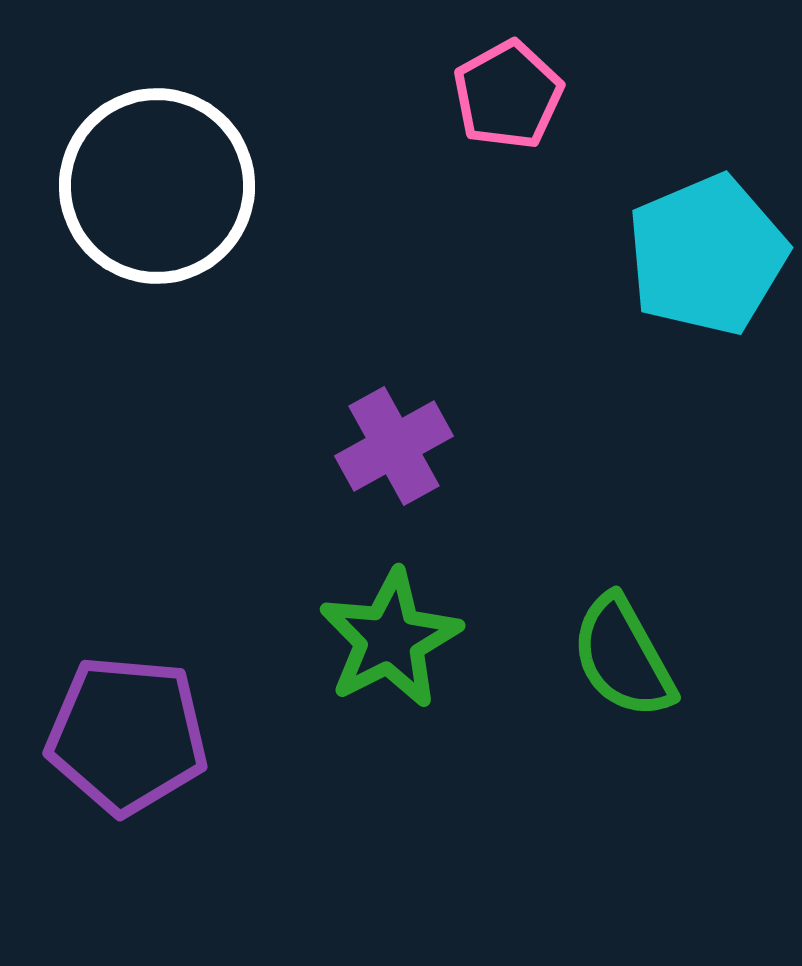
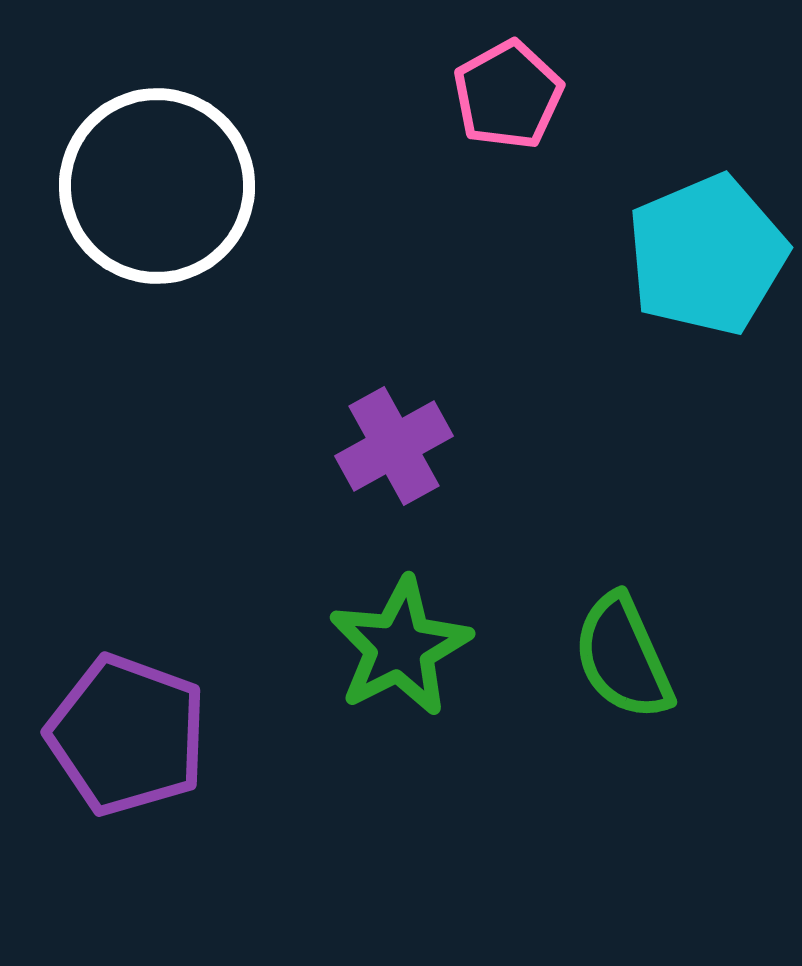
green star: moved 10 px right, 8 px down
green semicircle: rotated 5 degrees clockwise
purple pentagon: rotated 15 degrees clockwise
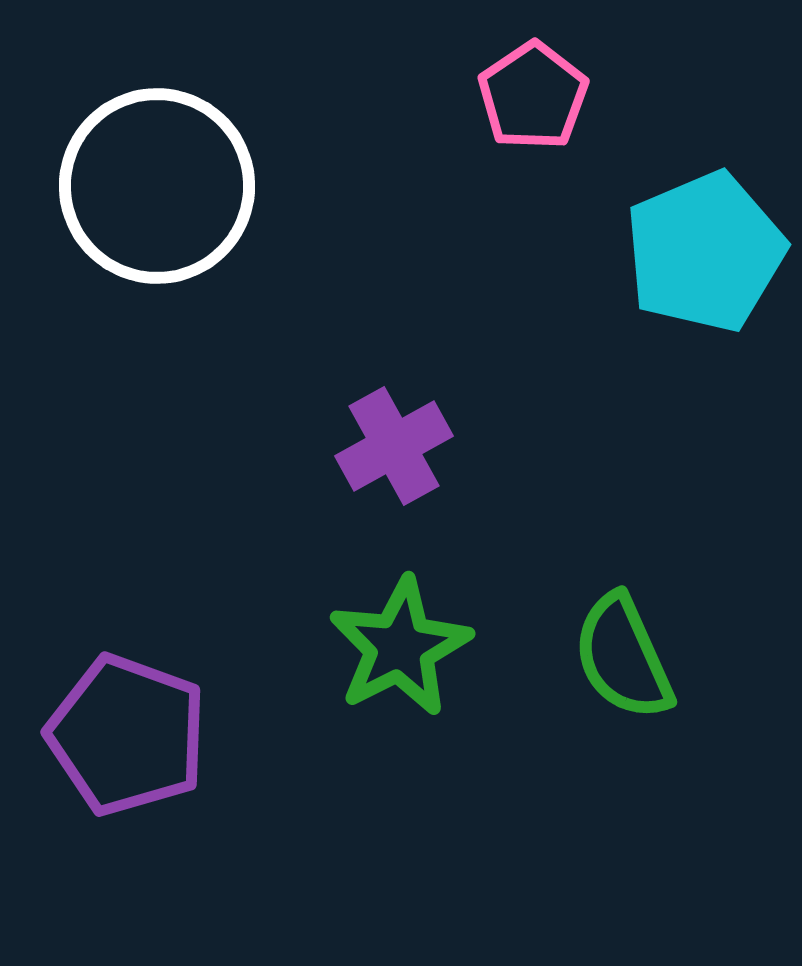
pink pentagon: moved 25 px right, 1 px down; rotated 5 degrees counterclockwise
cyan pentagon: moved 2 px left, 3 px up
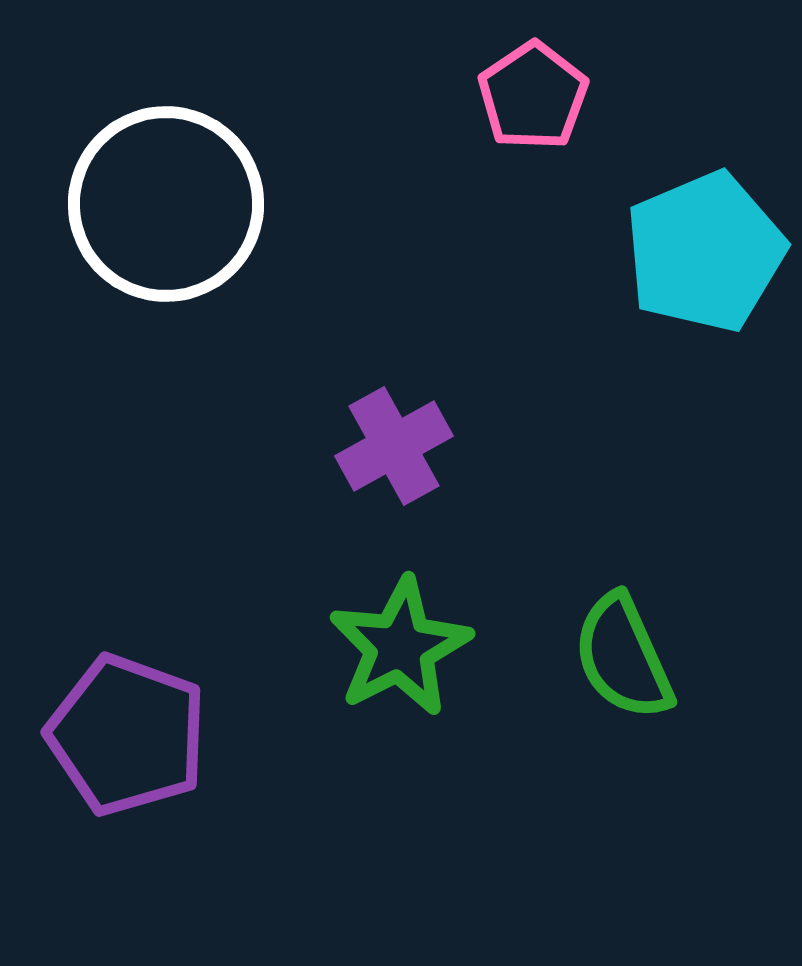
white circle: moved 9 px right, 18 px down
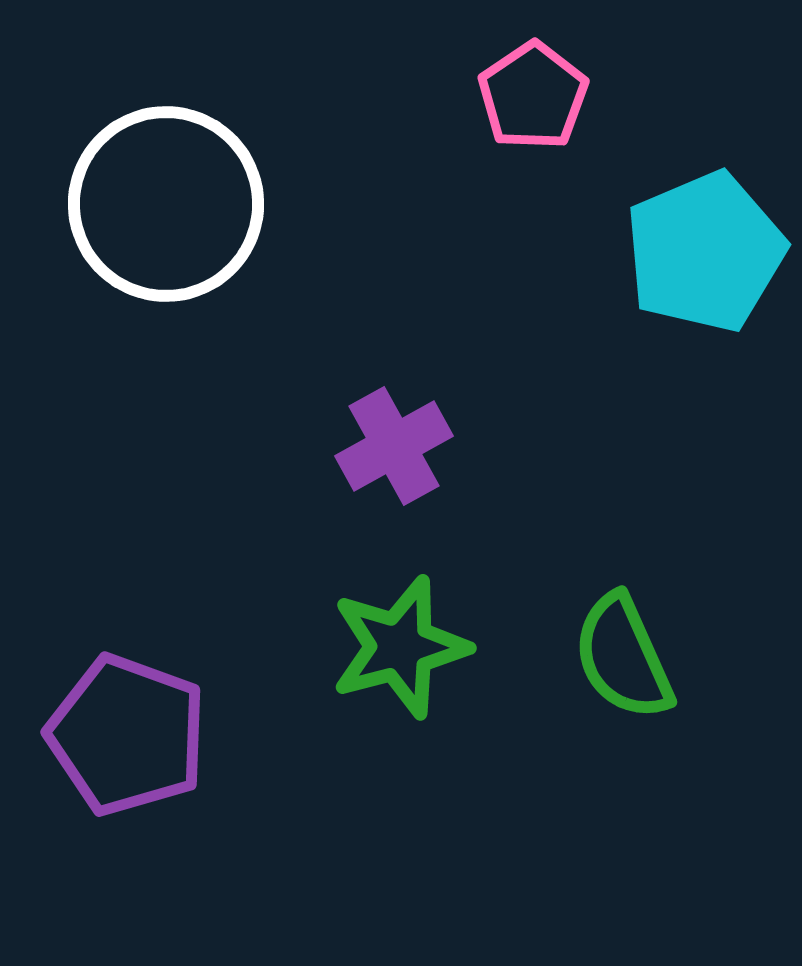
green star: rotated 12 degrees clockwise
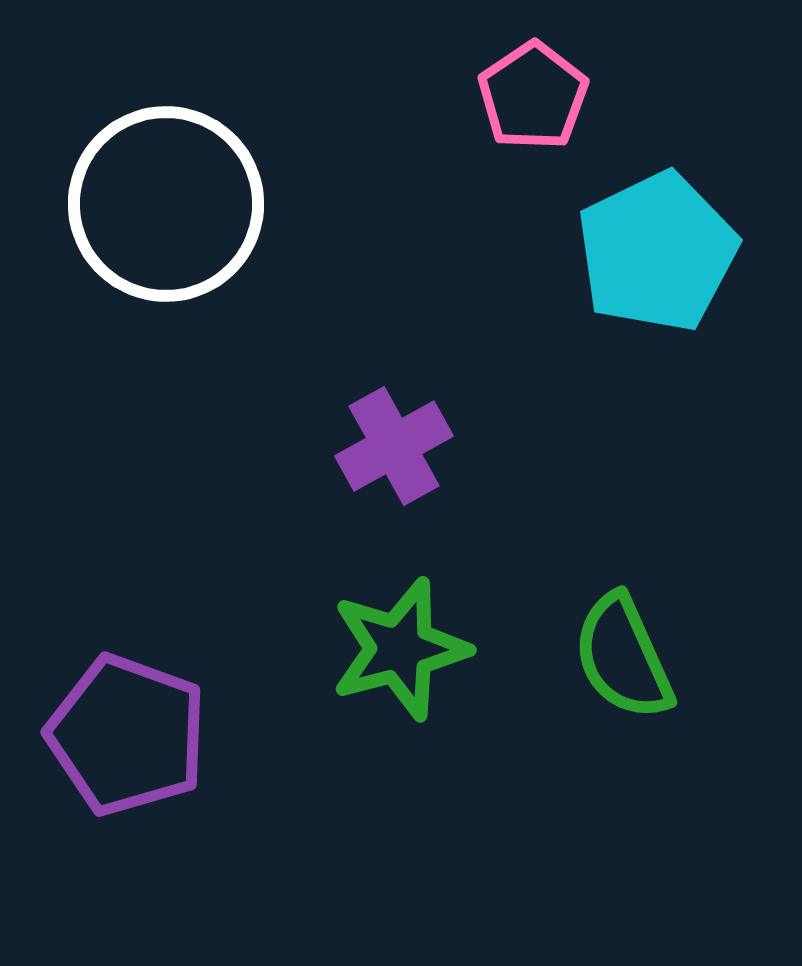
cyan pentagon: moved 48 px left; rotated 3 degrees counterclockwise
green star: moved 2 px down
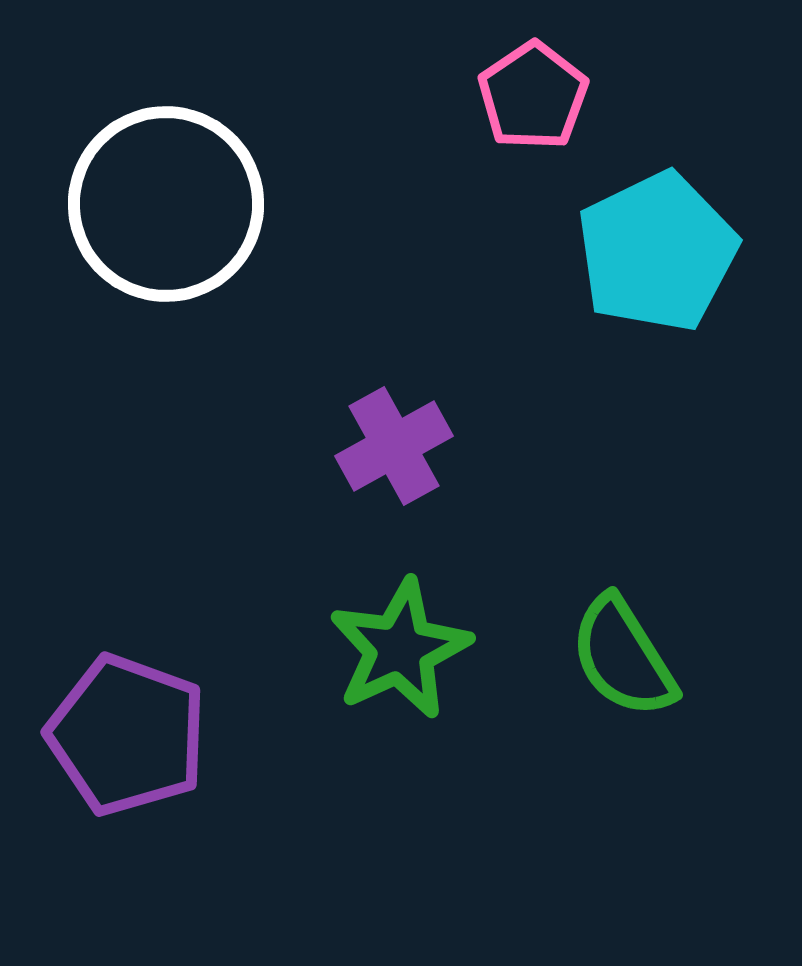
green star: rotated 10 degrees counterclockwise
green semicircle: rotated 8 degrees counterclockwise
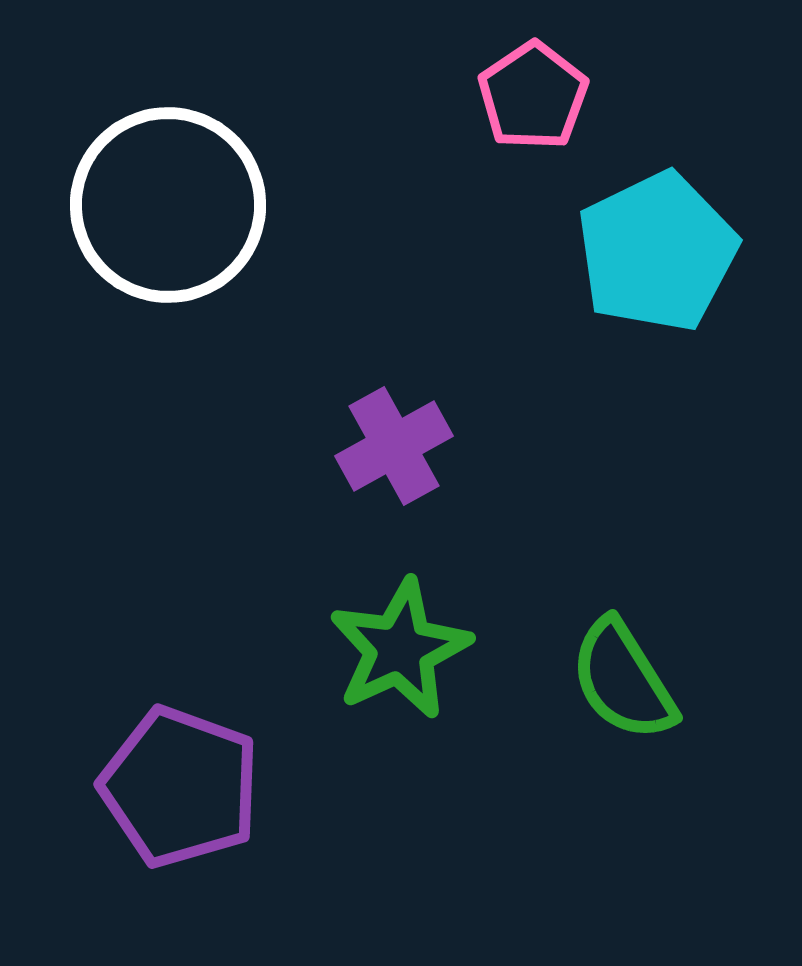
white circle: moved 2 px right, 1 px down
green semicircle: moved 23 px down
purple pentagon: moved 53 px right, 52 px down
